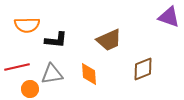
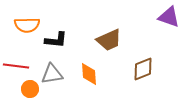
red line: moved 1 px left, 1 px up; rotated 20 degrees clockwise
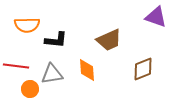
purple triangle: moved 13 px left
orange diamond: moved 2 px left, 4 px up
